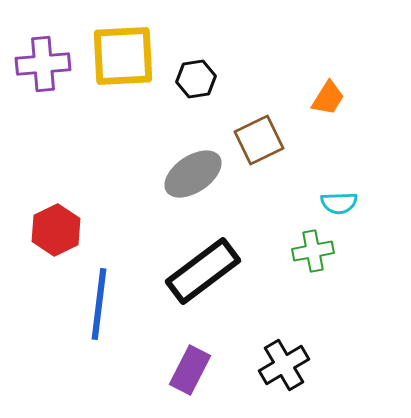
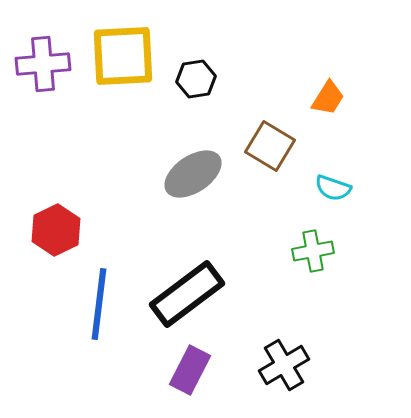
brown square: moved 11 px right, 6 px down; rotated 33 degrees counterclockwise
cyan semicircle: moved 6 px left, 15 px up; rotated 21 degrees clockwise
black rectangle: moved 16 px left, 23 px down
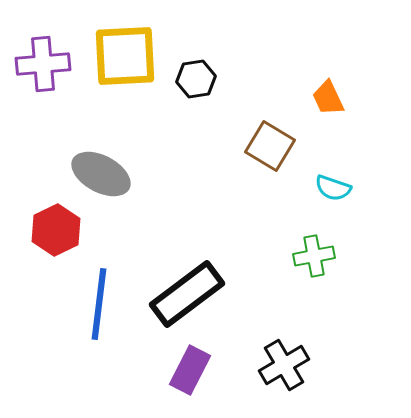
yellow square: moved 2 px right
orange trapezoid: rotated 123 degrees clockwise
gray ellipse: moved 92 px left; rotated 62 degrees clockwise
green cross: moved 1 px right, 5 px down
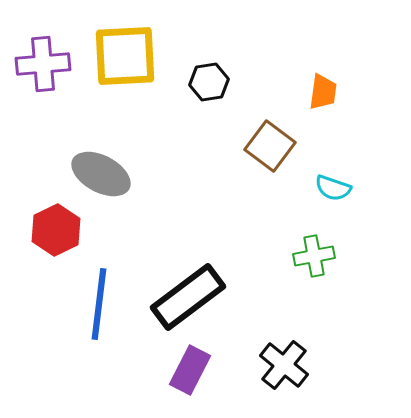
black hexagon: moved 13 px right, 3 px down
orange trapezoid: moved 5 px left, 6 px up; rotated 147 degrees counterclockwise
brown square: rotated 6 degrees clockwise
black rectangle: moved 1 px right, 3 px down
black cross: rotated 21 degrees counterclockwise
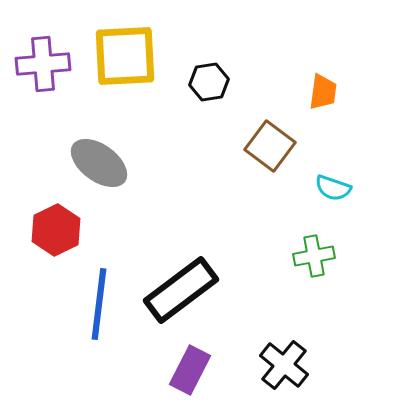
gray ellipse: moved 2 px left, 11 px up; rotated 8 degrees clockwise
black rectangle: moved 7 px left, 7 px up
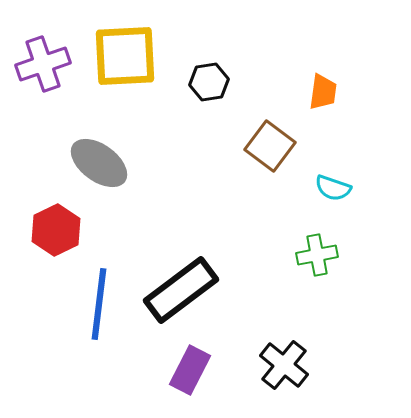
purple cross: rotated 14 degrees counterclockwise
green cross: moved 3 px right, 1 px up
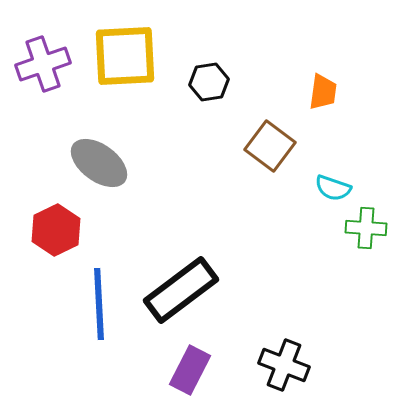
green cross: moved 49 px right, 27 px up; rotated 15 degrees clockwise
blue line: rotated 10 degrees counterclockwise
black cross: rotated 18 degrees counterclockwise
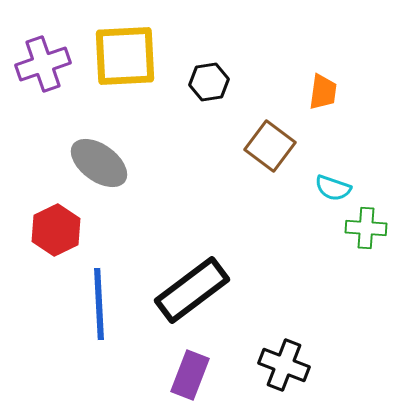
black rectangle: moved 11 px right
purple rectangle: moved 5 px down; rotated 6 degrees counterclockwise
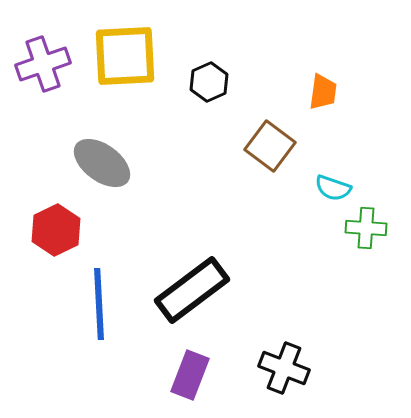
black hexagon: rotated 15 degrees counterclockwise
gray ellipse: moved 3 px right
black cross: moved 3 px down
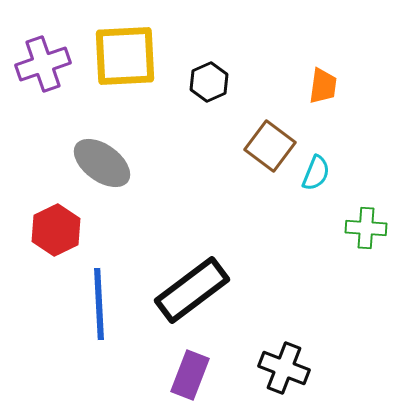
orange trapezoid: moved 6 px up
cyan semicircle: moved 17 px left, 15 px up; rotated 87 degrees counterclockwise
